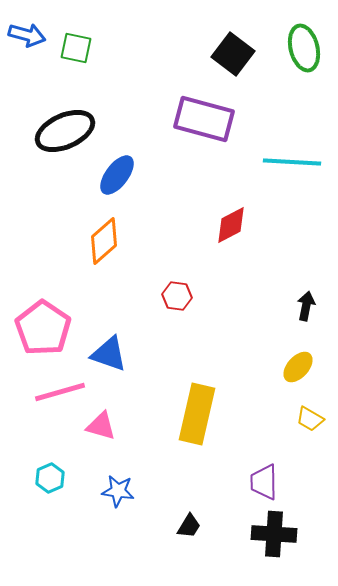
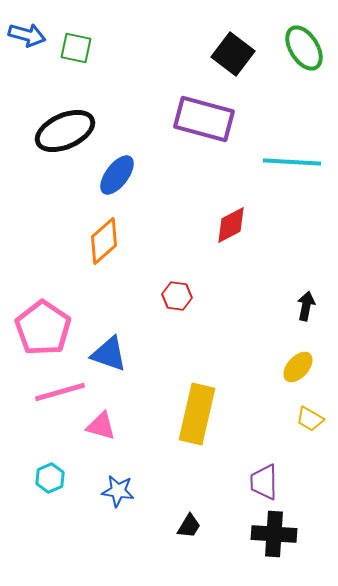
green ellipse: rotated 18 degrees counterclockwise
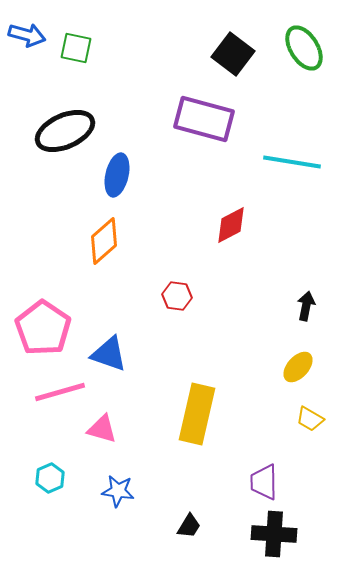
cyan line: rotated 6 degrees clockwise
blue ellipse: rotated 24 degrees counterclockwise
pink triangle: moved 1 px right, 3 px down
